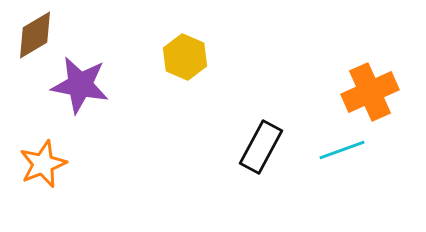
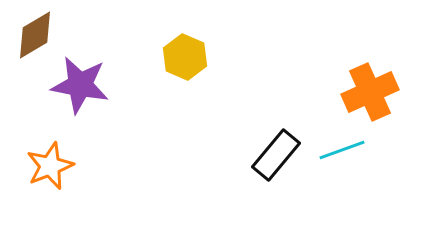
black rectangle: moved 15 px right, 8 px down; rotated 12 degrees clockwise
orange star: moved 7 px right, 2 px down
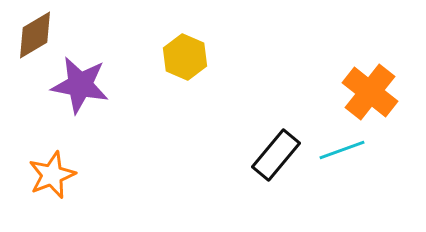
orange cross: rotated 28 degrees counterclockwise
orange star: moved 2 px right, 9 px down
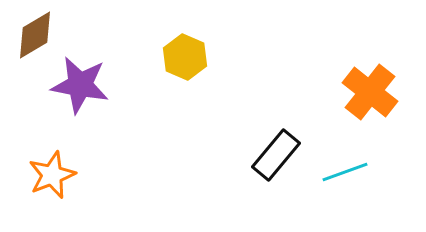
cyan line: moved 3 px right, 22 px down
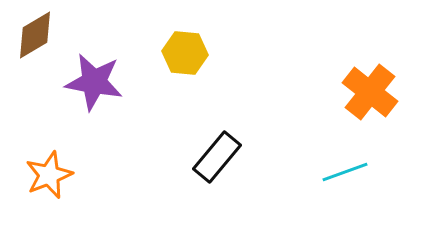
yellow hexagon: moved 4 px up; rotated 18 degrees counterclockwise
purple star: moved 14 px right, 3 px up
black rectangle: moved 59 px left, 2 px down
orange star: moved 3 px left
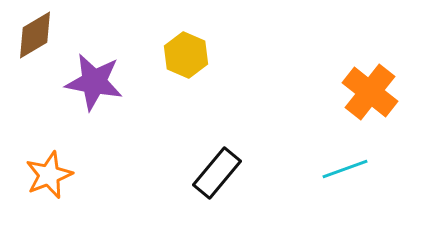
yellow hexagon: moved 1 px right, 2 px down; rotated 18 degrees clockwise
black rectangle: moved 16 px down
cyan line: moved 3 px up
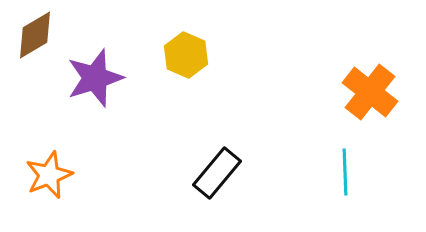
purple star: moved 1 px right, 4 px up; rotated 28 degrees counterclockwise
cyan line: moved 3 px down; rotated 72 degrees counterclockwise
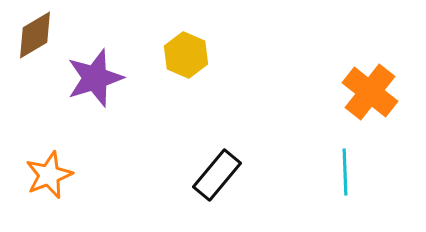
black rectangle: moved 2 px down
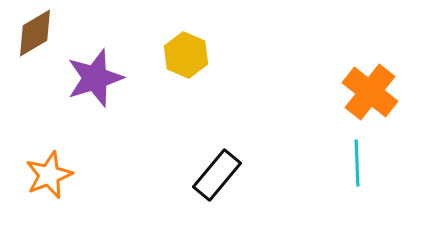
brown diamond: moved 2 px up
cyan line: moved 12 px right, 9 px up
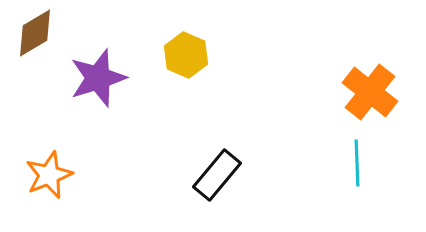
purple star: moved 3 px right
